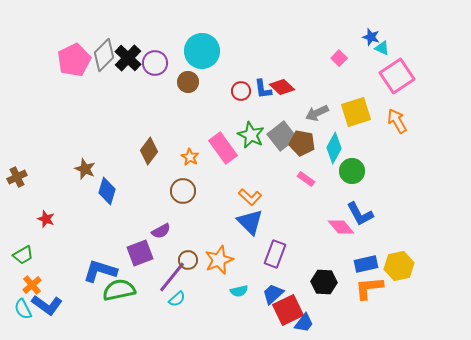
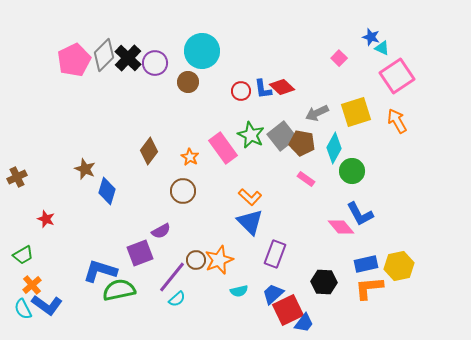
brown circle at (188, 260): moved 8 px right
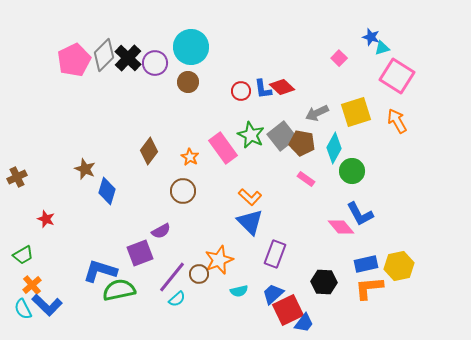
cyan triangle at (382, 48): rotated 42 degrees counterclockwise
cyan circle at (202, 51): moved 11 px left, 4 px up
pink square at (397, 76): rotated 24 degrees counterclockwise
brown circle at (196, 260): moved 3 px right, 14 px down
blue L-shape at (47, 305): rotated 8 degrees clockwise
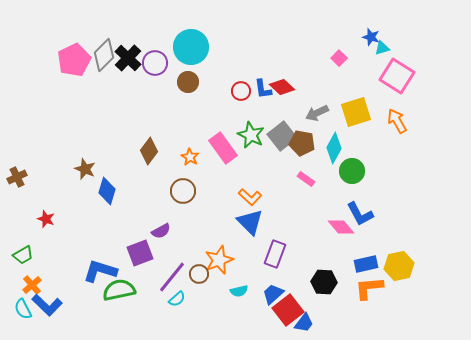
red square at (288, 310): rotated 12 degrees counterclockwise
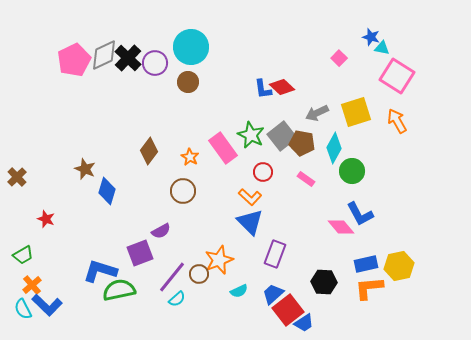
cyan triangle at (382, 48): rotated 28 degrees clockwise
gray diamond at (104, 55): rotated 20 degrees clockwise
red circle at (241, 91): moved 22 px right, 81 px down
brown cross at (17, 177): rotated 18 degrees counterclockwise
cyan semicircle at (239, 291): rotated 12 degrees counterclockwise
blue trapezoid at (304, 323): rotated 20 degrees clockwise
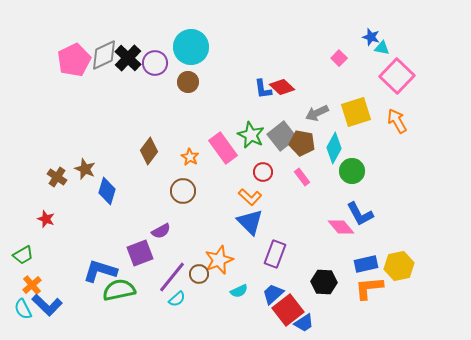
pink square at (397, 76): rotated 12 degrees clockwise
brown cross at (17, 177): moved 40 px right; rotated 12 degrees counterclockwise
pink rectangle at (306, 179): moved 4 px left, 2 px up; rotated 18 degrees clockwise
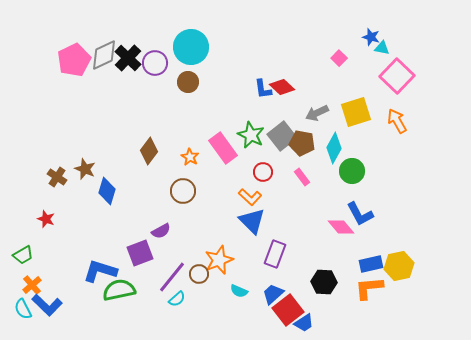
blue triangle at (250, 222): moved 2 px right, 1 px up
blue rectangle at (366, 264): moved 5 px right
cyan semicircle at (239, 291): rotated 48 degrees clockwise
